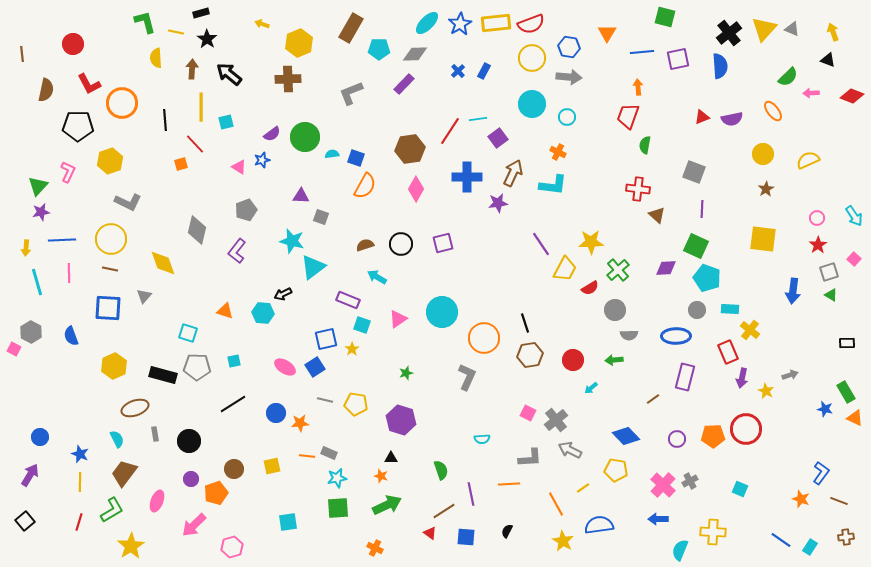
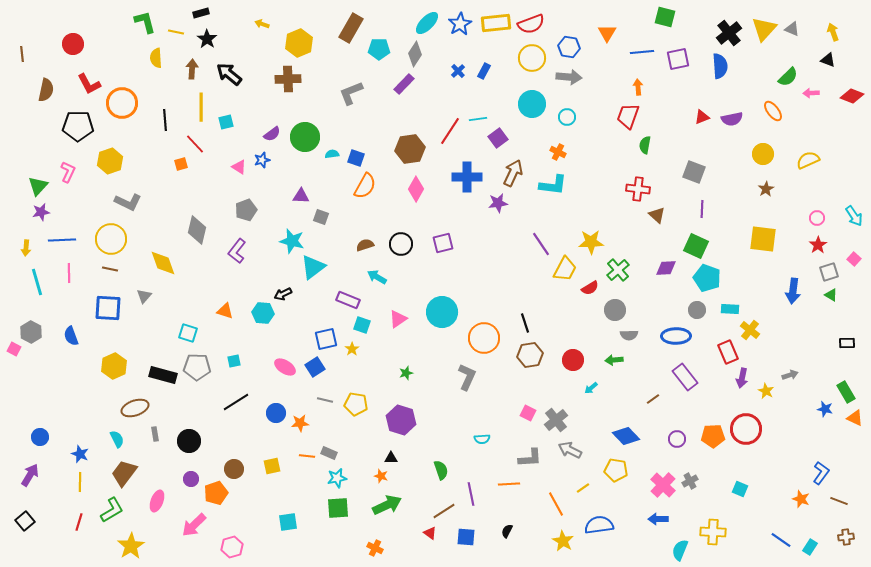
gray diamond at (415, 54): rotated 55 degrees counterclockwise
purple rectangle at (685, 377): rotated 52 degrees counterclockwise
black line at (233, 404): moved 3 px right, 2 px up
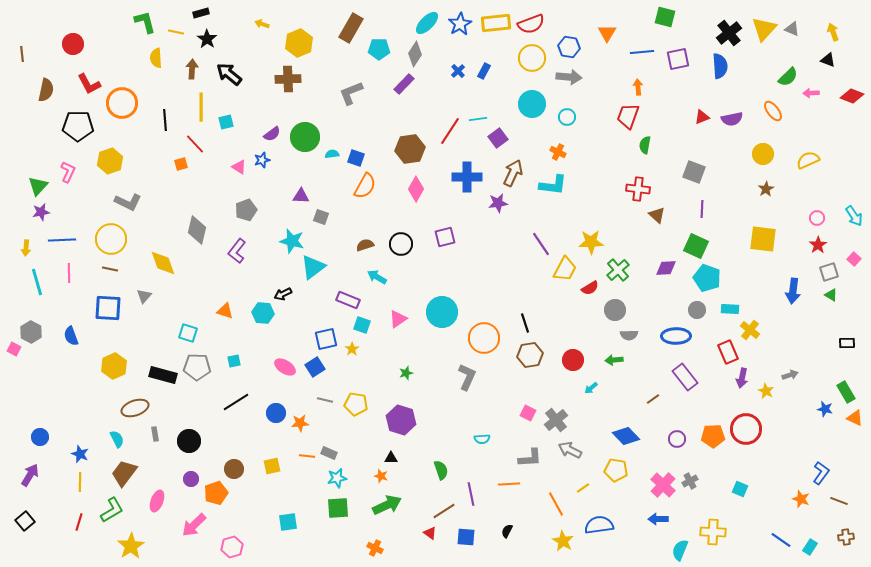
purple square at (443, 243): moved 2 px right, 6 px up
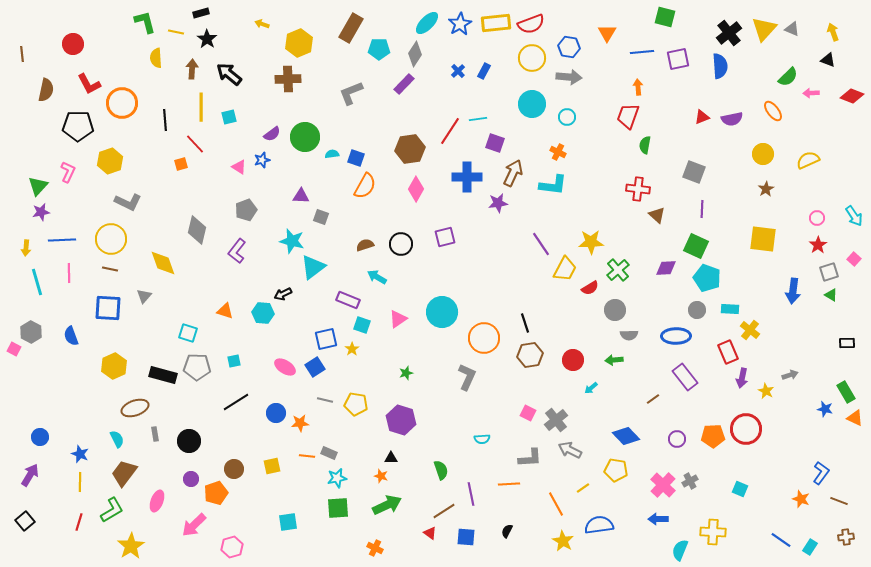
cyan square at (226, 122): moved 3 px right, 5 px up
purple square at (498, 138): moved 3 px left, 5 px down; rotated 36 degrees counterclockwise
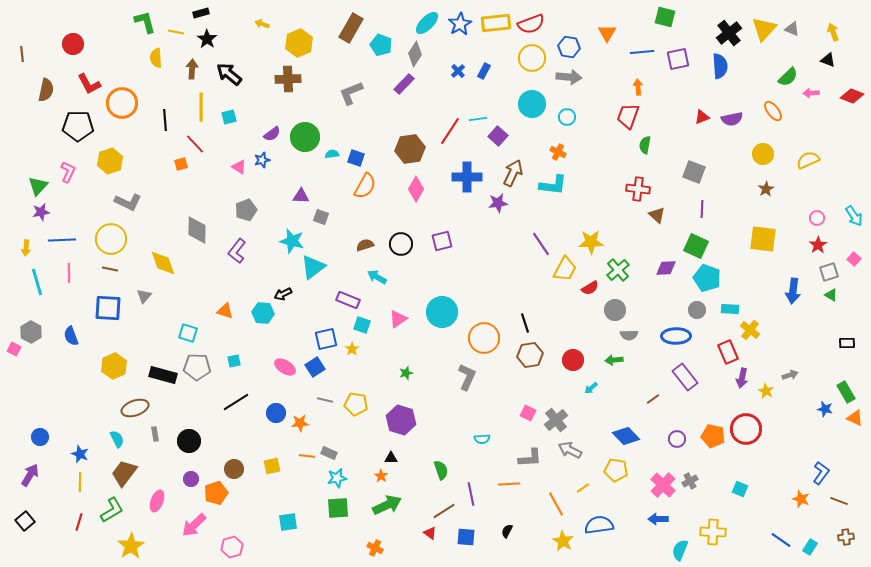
cyan pentagon at (379, 49): moved 2 px right, 4 px up; rotated 20 degrees clockwise
purple square at (495, 143): moved 3 px right, 7 px up; rotated 24 degrees clockwise
gray diamond at (197, 230): rotated 12 degrees counterclockwise
purple square at (445, 237): moved 3 px left, 4 px down
orange pentagon at (713, 436): rotated 15 degrees clockwise
orange star at (381, 476): rotated 16 degrees clockwise
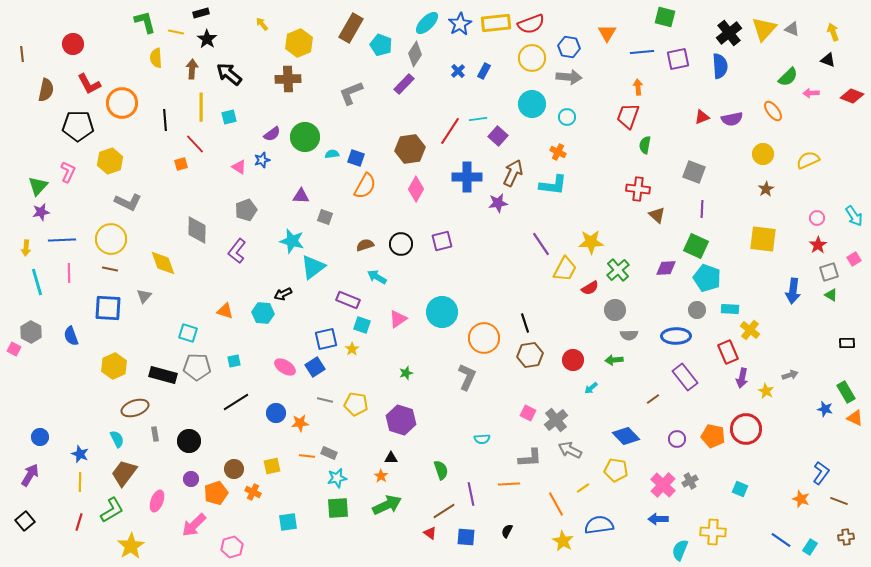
yellow arrow at (262, 24): rotated 32 degrees clockwise
gray square at (321, 217): moved 4 px right
pink square at (854, 259): rotated 16 degrees clockwise
orange cross at (375, 548): moved 122 px left, 56 px up
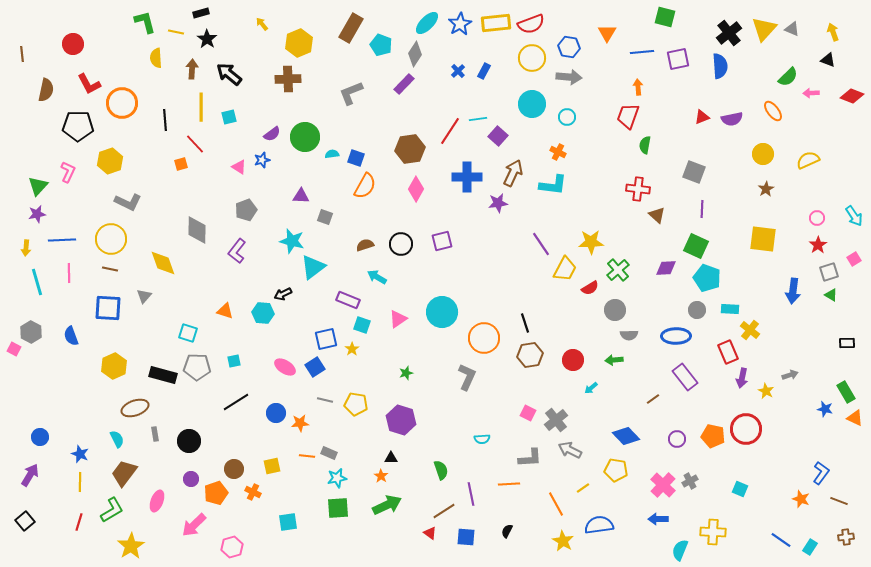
purple star at (41, 212): moved 4 px left, 2 px down
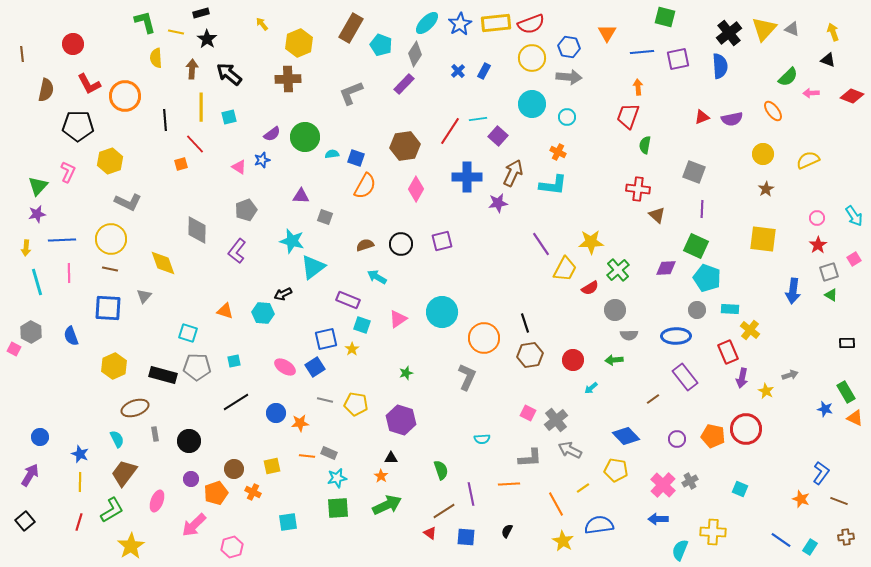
orange circle at (122, 103): moved 3 px right, 7 px up
brown hexagon at (410, 149): moved 5 px left, 3 px up
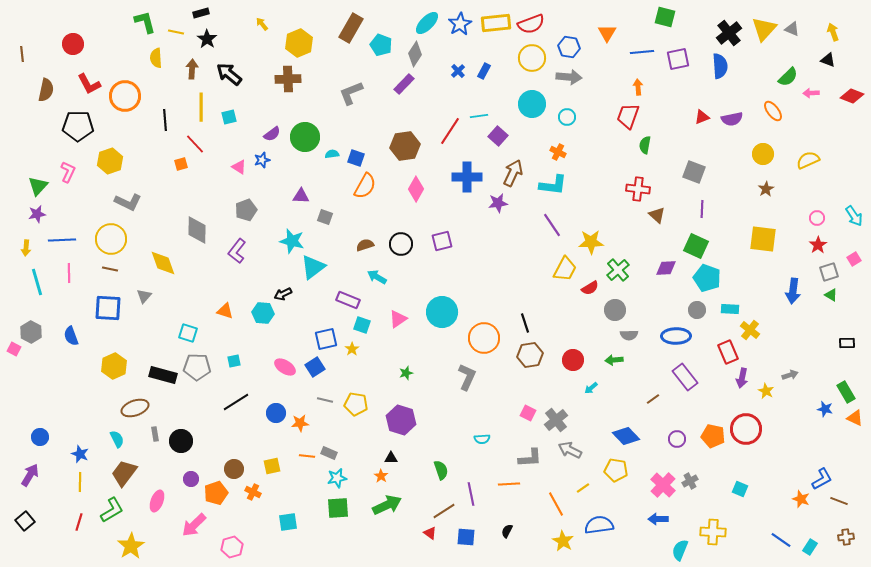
cyan line at (478, 119): moved 1 px right, 3 px up
purple line at (541, 244): moved 11 px right, 19 px up
black circle at (189, 441): moved 8 px left
blue L-shape at (821, 473): moved 1 px right, 6 px down; rotated 25 degrees clockwise
